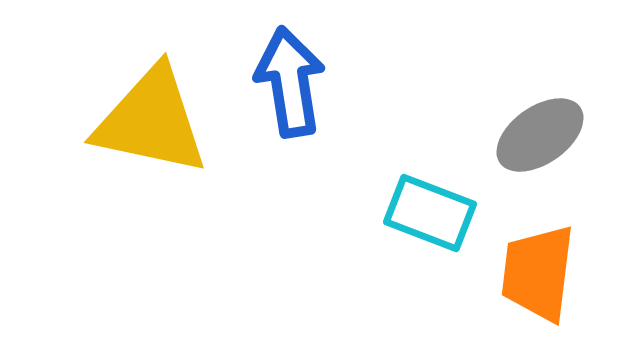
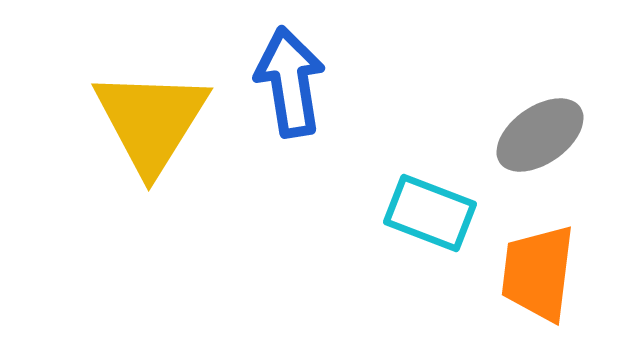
yellow triangle: rotated 50 degrees clockwise
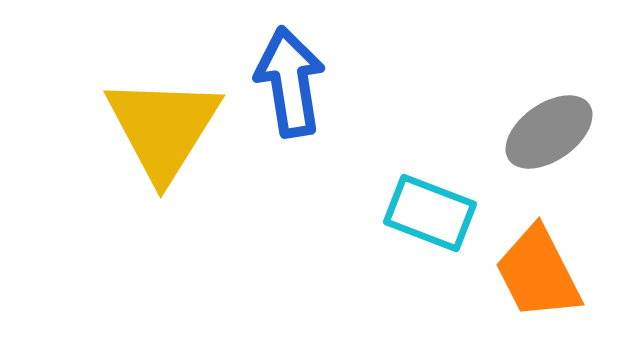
yellow triangle: moved 12 px right, 7 px down
gray ellipse: moved 9 px right, 3 px up
orange trapezoid: rotated 34 degrees counterclockwise
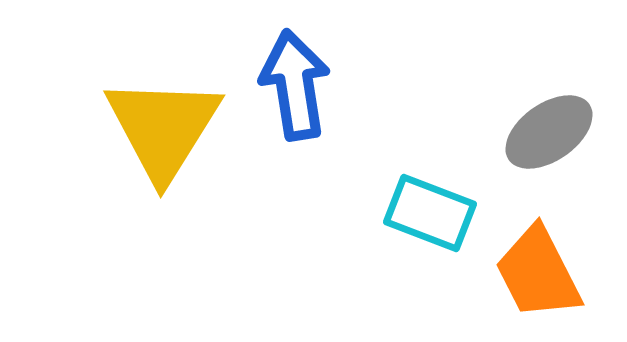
blue arrow: moved 5 px right, 3 px down
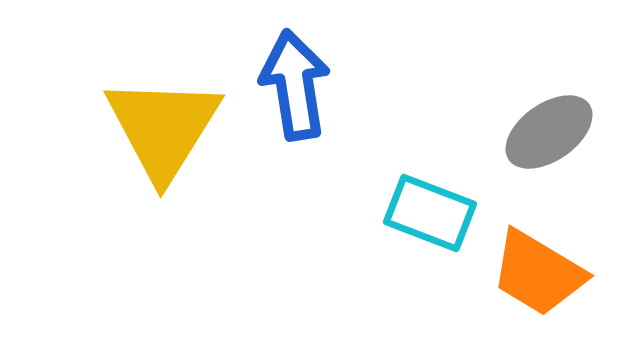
orange trapezoid: rotated 32 degrees counterclockwise
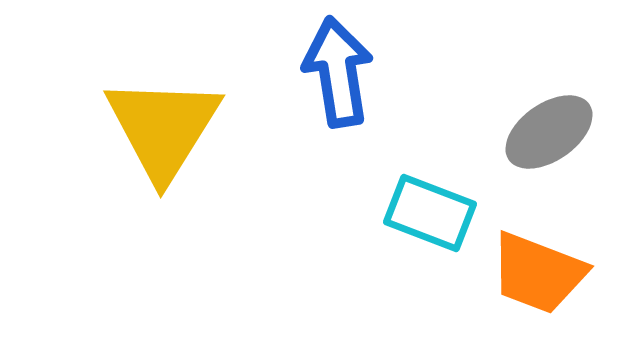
blue arrow: moved 43 px right, 13 px up
orange trapezoid: rotated 10 degrees counterclockwise
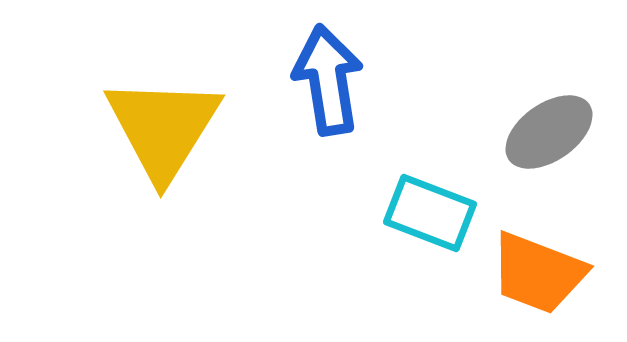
blue arrow: moved 10 px left, 8 px down
